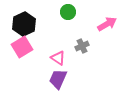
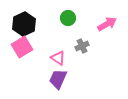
green circle: moved 6 px down
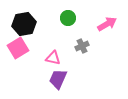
black hexagon: rotated 15 degrees clockwise
pink square: moved 4 px left, 1 px down
pink triangle: moved 5 px left; rotated 21 degrees counterclockwise
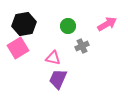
green circle: moved 8 px down
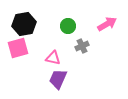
pink square: rotated 15 degrees clockwise
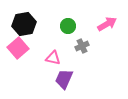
pink square: rotated 25 degrees counterclockwise
purple trapezoid: moved 6 px right
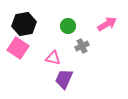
pink square: rotated 15 degrees counterclockwise
